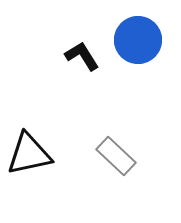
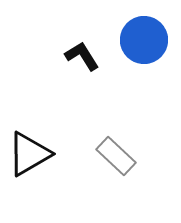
blue circle: moved 6 px right
black triangle: rotated 18 degrees counterclockwise
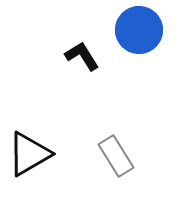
blue circle: moved 5 px left, 10 px up
gray rectangle: rotated 15 degrees clockwise
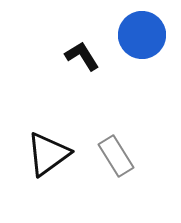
blue circle: moved 3 px right, 5 px down
black triangle: moved 19 px right; rotated 6 degrees counterclockwise
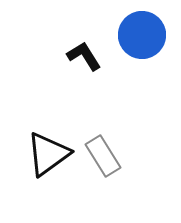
black L-shape: moved 2 px right
gray rectangle: moved 13 px left
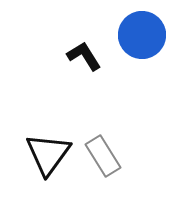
black triangle: rotated 18 degrees counterclockwise
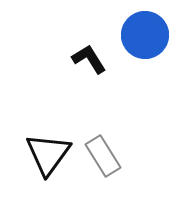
blue circle: moved 3 px right
black L-shape: moved 5 px right, 3 px down
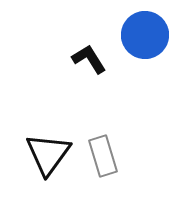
gray rectangle: rotated 15 degrees clockwise
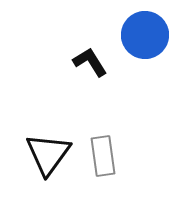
black L-shape: moved 1 px right, 3 px down
gray rectangle: rotated 9 degrees clockwise
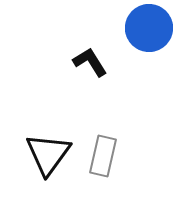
blue circle: moved 4 px right, 7 px up
gray rectangle: rotated 21 degrees clockwise
